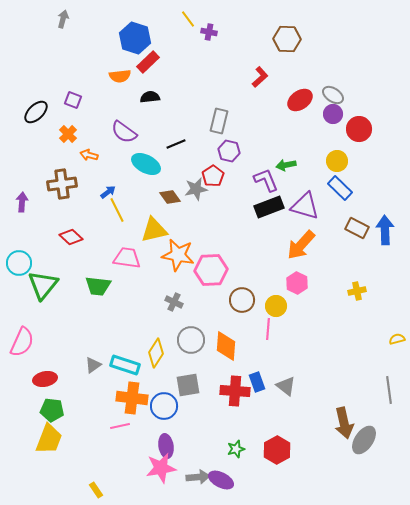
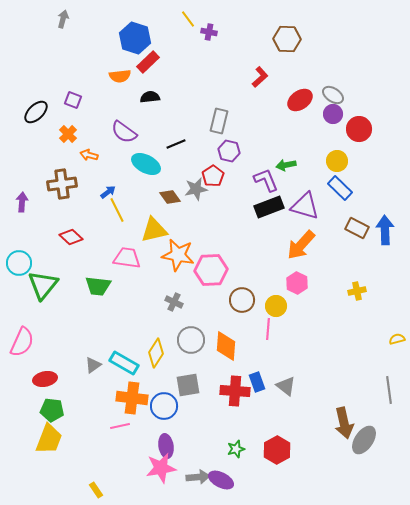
cyan rectangle at (125, 365): moved 1 px left, 2 px up; rotated 12 degrees clockwise
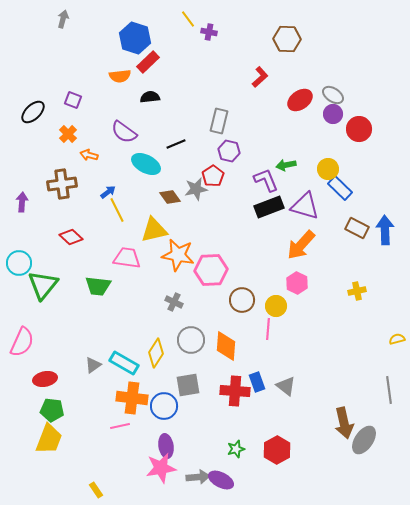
black ellipse at (36, 112): moved 3 px left
yellow circle at (337, 161): moved 9 px left, 8 px down
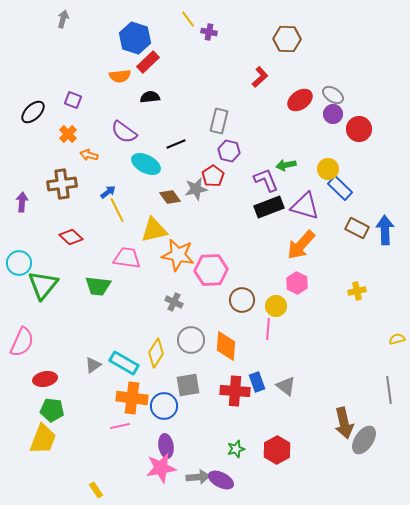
yellow trapezoid at (49, 439): moved 6 px left
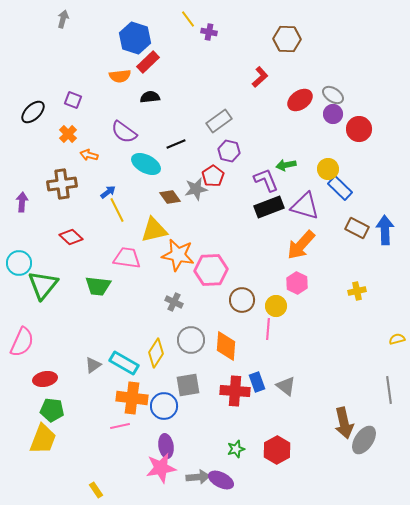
gray rectangle at (219, 121): rotated 40 degrees clockwise
